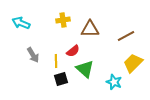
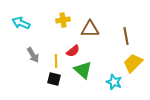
brown line: rotated 72 degrees counterclockwise
green triangle: moved 2 px left, 1 px down
black square: moved 7 px left; rotated 32 degrees clockwise
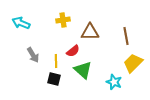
brown triangle: moved 3 px down
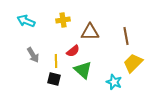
cyan arrow: moved 5 px right, 2 px up
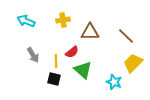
brown line: rotated 36 degrees counterclockwise
red semicircle: moved 1 px left, 1 px down
